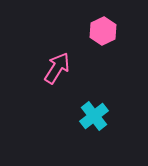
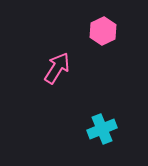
cyan cross: moved 8 px right, 13 px down; rotated 16 degrees clockwise
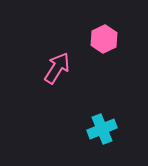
pink hexagon: moved 1 px right, 8 px down
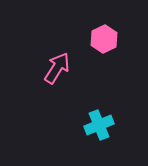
cyan cross: moved 3 px left, 4 px up
